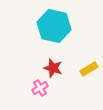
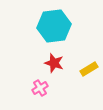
cyan hexagon: rotated 20 degrees counterclockwise
red star: moved 1 px right, 5 px up
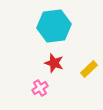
yellow rectangle: rotated 12 degrees counterclockwise
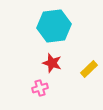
red star: moved 2 px left
pink cross: rotated 14 degrees clockwise
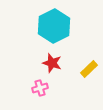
cyan hexagon: rotated 20 degrees counterclockwise
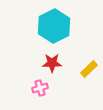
red star: rotated 18 degrees counterclockwise
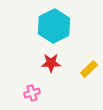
red star: moved 1 px left
pink cross: moved 8 px left, 5 px down
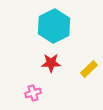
pink cross: moved 1 px right
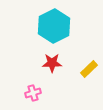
red star: moved 1 px right
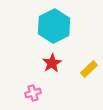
red star: rotated 30 degrees counterclockwise
